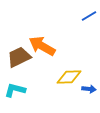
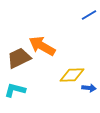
blue line: moved 1 px up
brown trapezoid: moved 1 px down
yellow diamond: moved 3 px right, 2 px up
blue arrow: moved 1 px up
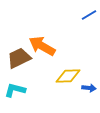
yellow diamond: moved 4 px left, 1 px down
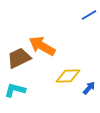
blue arrow: rotated 56 degrees counterclockwise
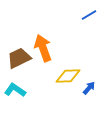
orange arrow: moved 1 px right, 2 px down; rotated 40 degrees clockwise
cyan L-shape: rotated 20 degrees clockwise
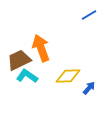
orange arrow: moved 2 px left
brown trapezoid: moved 2 px down
cyan L-shape: moved 12 px right, 14 px up
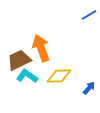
yellow diamond: moved 9 px left
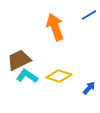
orange arrow: moved 14 px right, 21 px up
yellow diamond: rotated 20 degrees clockwise
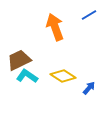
yellow diamond: moved 4 px right; rotated 15 degrees clockwise
